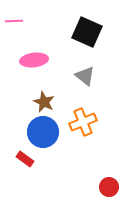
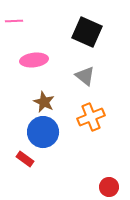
orange cross: moved 8 px right, 5 px up
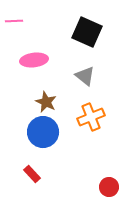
brown star: moved 2 px right
red rectangle: moved 7 px right, 15 px down; rotated 12 degrees clockwise
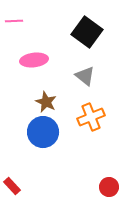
black square: rotated 12 degrees clockwise
red rectangle: moved 20 px left, 12 px down
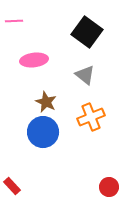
gray triangle: moved 1 px up
